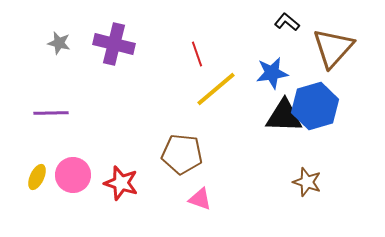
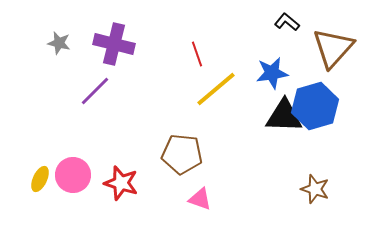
purple line: moved 44 px right, 22 px up; rotated 44 degrees counterclockwise
yellow ellipse: moved 3 px right, 2 px down
brown star: moved 8 px right, 7 px down
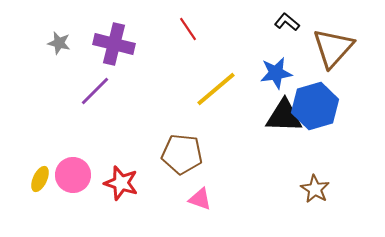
red line: moved 9 px left, 25 px up; rotated 15 degrees counterclockwise
blue star: moved 4 px right
brown star: rotated 12 degrees clockwise
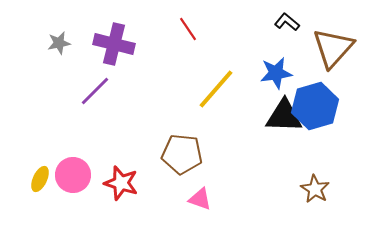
gray star: rotated 25 degrees counterclockwise
yellow line: rotated 9 degrees counterclockwise
